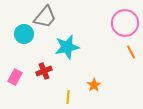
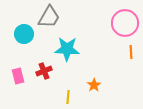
gray trapezoid: moved 4 px right; rotated 10 degrees counterclockwise
cyan star: moved 2 px down; rotated 15 degrees clockwise
orange line: rotated 24 degrees clockwise
pink rectangle: moved 3 px right, 1 px up; rotated 42 degrees counterclockwise
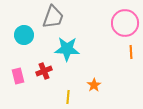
gray trapezoid: moved 4 px right; rotated 10 degrees counterclockwise
cyan circle: moved 1 px down
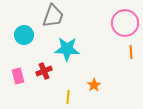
gray trapezoid: moved 1 px up
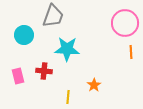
red cross: rotated 28 degrees clockwise
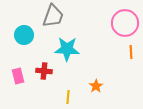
orange star: moved 2 px right, 1 px down
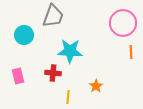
pink circle: moved 2 px left
cyan star: moved 3 px right, 2 px down
red cross: moved 9 px right, 2 px down
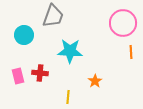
red cross: moved 13 px left
orange star: moved 1 px left, 5 px up
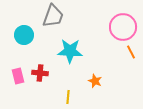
pink circle: moved 4 px down
orange line: rotated 24 degrees counterclockwise
orange star: rotated 16 degrees counterclockwise
